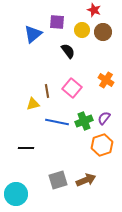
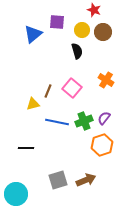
black semicircle: moved 9 px right; rotated 21 degrees clockwise
brown line: moved 1 px right; rotated 32 degrees clockwise
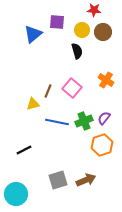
red star: rotated 16 degrees counterclockwise
black line: moved 2 px left, 2 px down; rotated 28 degrees counterclockwise
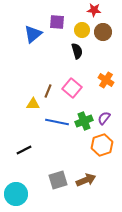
yellow triangle: rotated 16 degrees clockwise
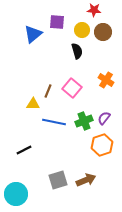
blue line: moved 3 px left
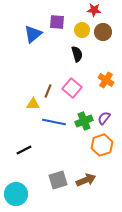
black semicircle: moved 3 px down
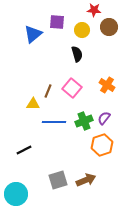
brown circle: moved 6 px right, 5 px up
orange cross: moved 1 px right, 5 px down
blue line: rotated 10 degrees counterclockwise
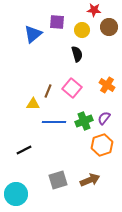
brown arrow: moved 4 px right
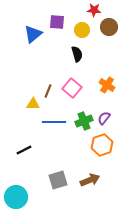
cyan circle: moved 3 px down
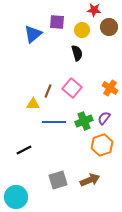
black semicircle: moved 1 px up
orange cross: moved 3 px right, 3 px down
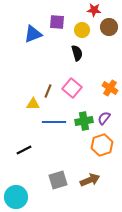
blue triangle: rotated 18 degrees clockwise
green cross: rotated 12 degrees clockwise
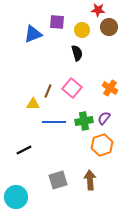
red star: moved 4 px right
brown arrow: rotated 72 degrees counterclockwise
